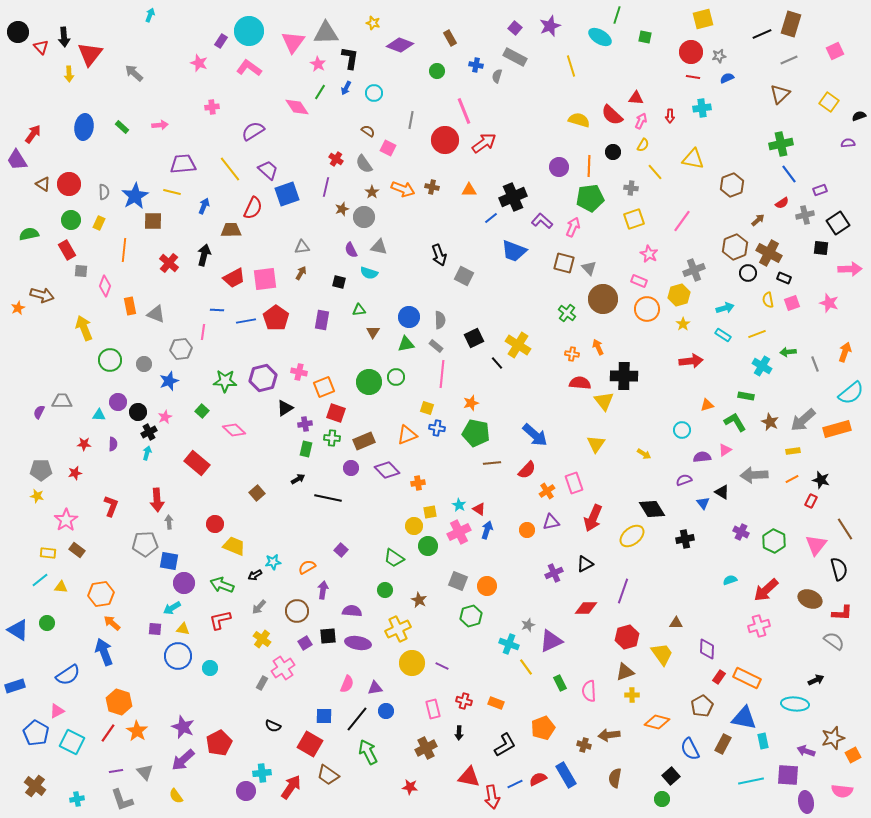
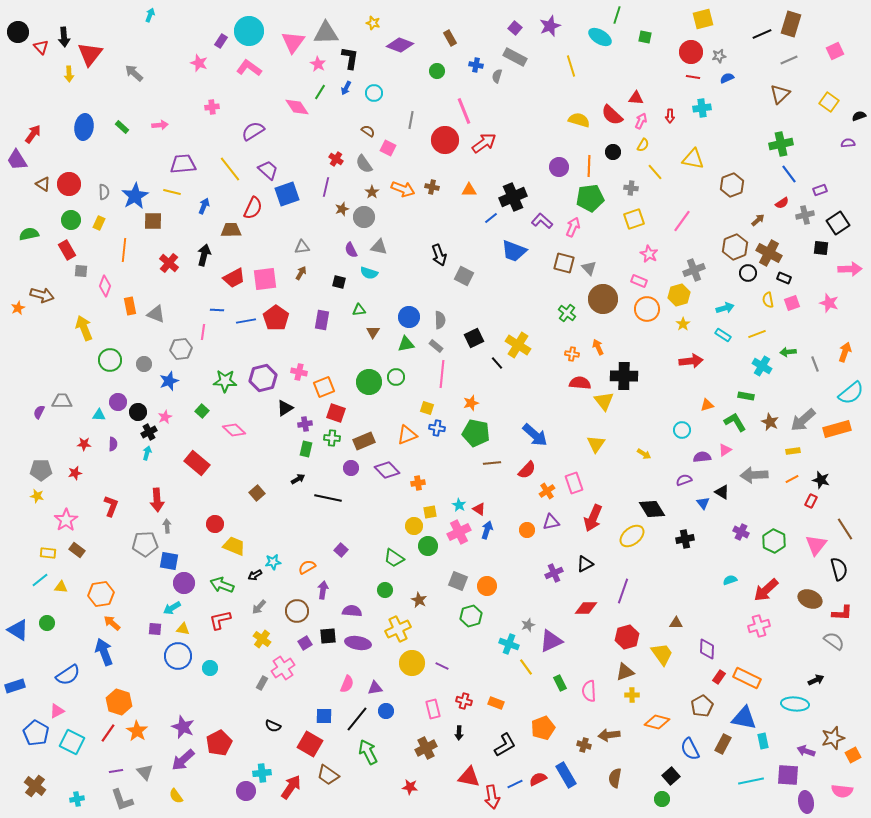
gray arrow at (169, 522): moved 2 px left, 4 px down
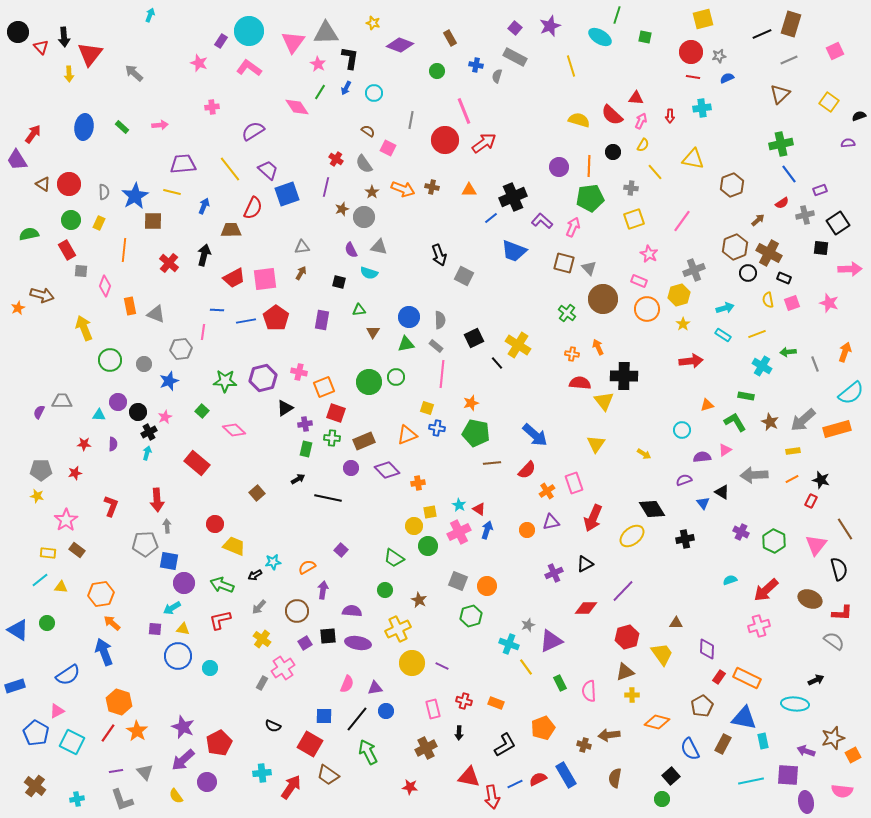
purple line at (623, 591): rotated 25 degrees clockwise
purple circle at (246, 791): moved 39 px left, 9 px up
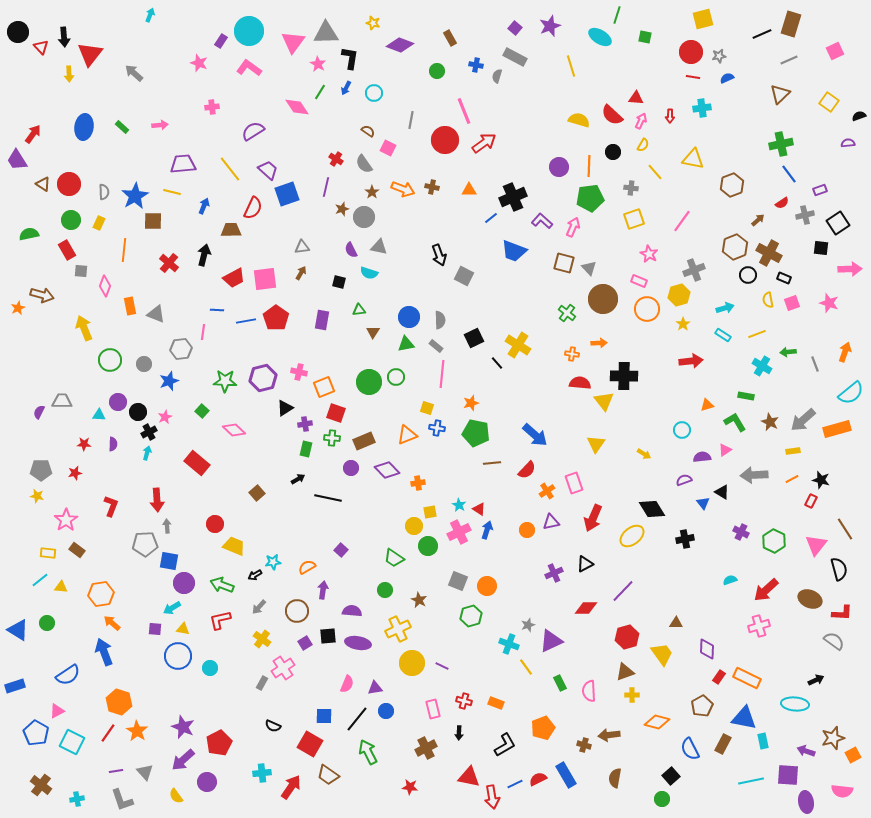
black circle at (748, 273): moved 2 px down
orange arrow at (598, 347): moved 1 px right, 4 px up; rotated 112 degrees clockwise
brown cross at (35, 786): moved 6 px right, 1 px up
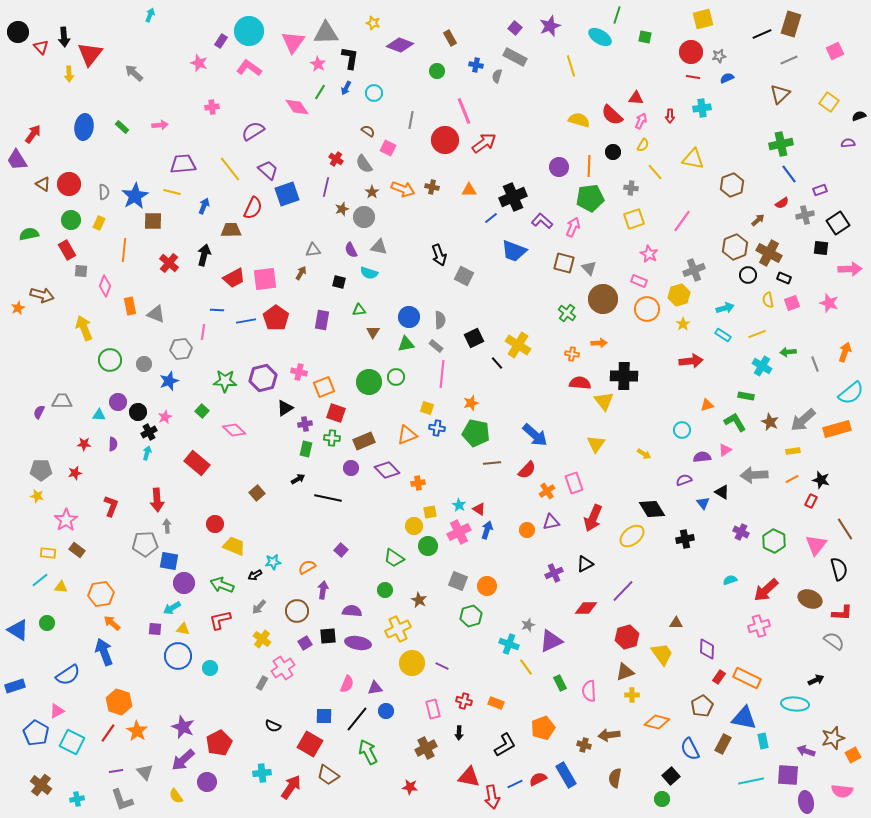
gray triangle at (302, 247): moved 11 px right, 3 px down
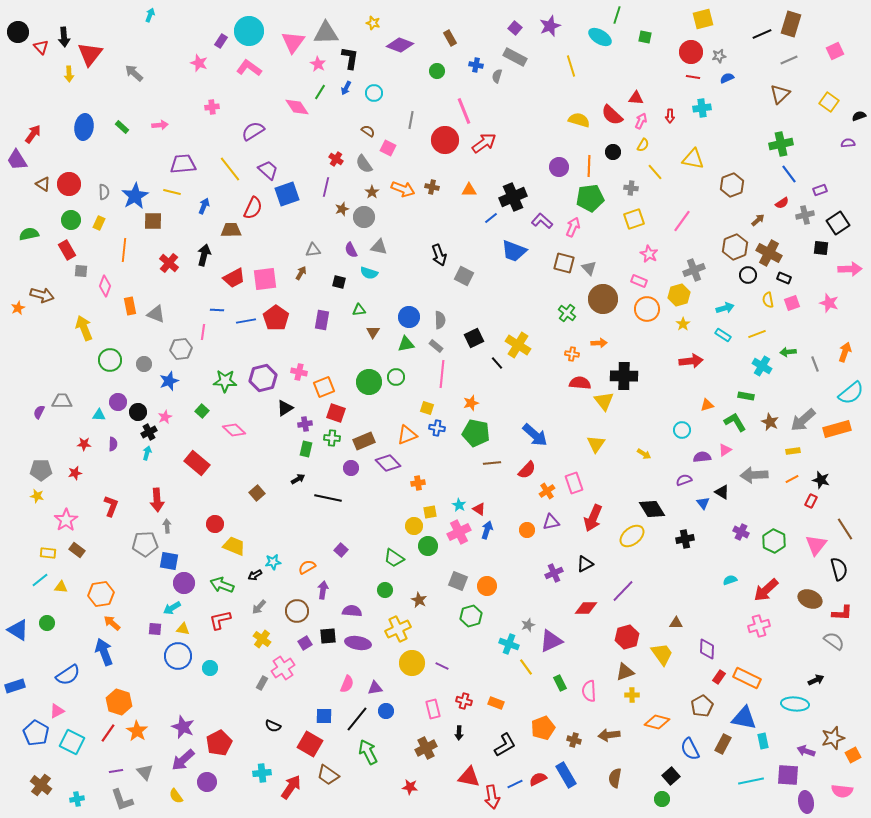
purple diamond at (387, 470): moved 1 px right, 7 px up
brown cross at (584, 745): moved 10 px left, 5 px up
